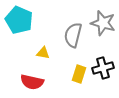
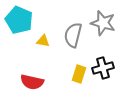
yellow triangle: moved 12 px up
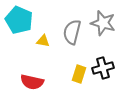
gray semicircle: moved 1 px left, 3 px up
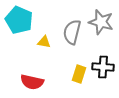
gray star: moved 2 px left, 1 px up
yellow triangle: moved 1 px right, 1 px down
black cross: moved 1 px up; rotated 20 degrees clockwise
